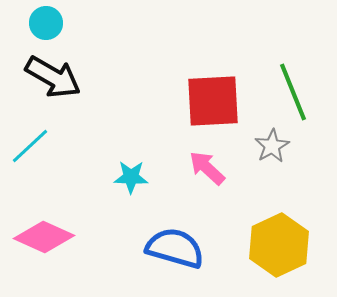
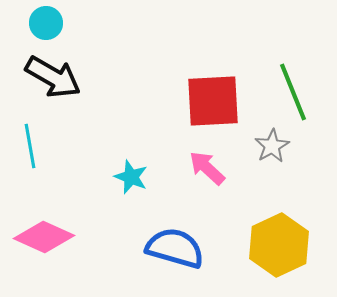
cyan line: rotated 57 degrees counterclockwise
cyan star: rotated 20 degrees clockwise
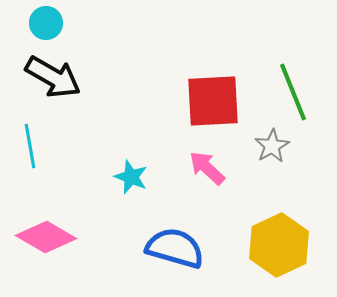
pink diamond: moved 2 px right; rotated 6 degrees clockwise
